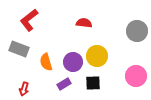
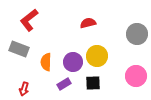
red semicircle: moved 4 px right; rotated 21 degrees counterclockwise
gray circle: moved 3 px down
orange semicircle: rotated 18 degrees clockwise
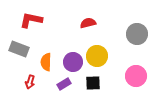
red L-shape: moved 2 px right; rotated 50 degrees clockwise
red arrow: moved 6 px right, 7 px up
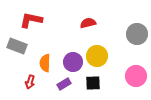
gray rectangle: moved 2 px left, 3 px up
orange semicircle: moved 1 px left, 1 px down
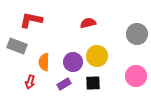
orange semicircle: moved 1 px left, 1 px up
